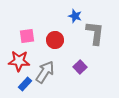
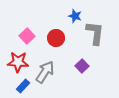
pink square: rotated 35 degrees counterclockwise
red circle: moved 1 px right, 2 px up
red star: moved 1 px left, 1 px down
purple square: moved 2 px right, 1 px up
blue rectangle: moved 2 px left, 2 px down
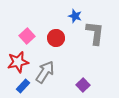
red star: rotated 15 degrees counterclockwise
purple square: moved 1 px right, 19 px down
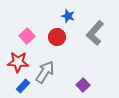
blue star: moved 7 px left
gray L-shape: rotated 145 degrees counterclockwise
red circle: moved 1 px right, 1 px up
red star: rotated 15 degrees clockwise
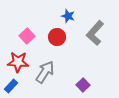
blue rectangle: moved 12 px left
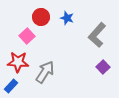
blue star: moved 1 px left, 2 px down
gray L-shape: moved 2 px right, 2 px down
red circle: moved 16 px left, 20 px up
purple square: moved 20 px right, 18 px up
